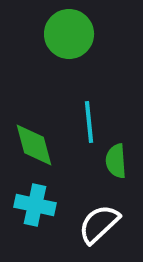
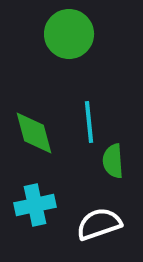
green diamond: moved 12 px up
green semicircle: moved 3 px left
cyan cross: rotated 24 degrees counterclockwise
white semicircle: rotated 24 degrees clockwise
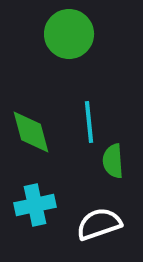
green diamond: moved 3 px left, 1 px up
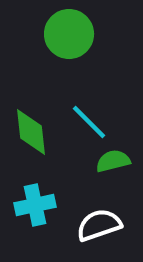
cyan line: rotated 39 degrees counterclockwise
green diamond: rotated 9 degrees clockwise
green semicircle: rotated 80 degrees clockwise
white semicircle: moved 1 px down
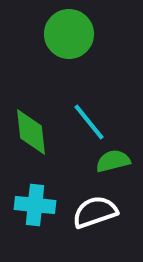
cyan line: rotated 6 degrees clockwise
cyan cross: rotated 18 degrees clockwise
white semicircle: moved 4 px left, 13 px up
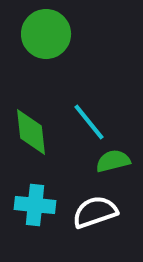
green circle: moved 23 px left
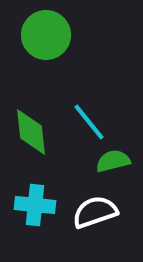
green circle: moved 1 px down
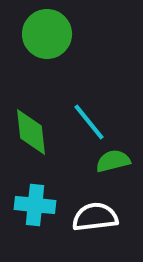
green circle: moved 1 px right, 1 px up
white semicircle: moved 5 px down; rotated 12 degrees clockwise
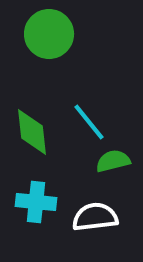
green circle: moved 2 px right
green diamond: moved 1 px right
cyan cross: moved 1 px right, 3 px up
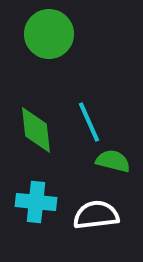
cyan line: rotated 15 degrees clockwise
green diamond: moved 4 px right, 2 px up
green semicircle: rotated 28 degrees clockwise
white semicircle: moved 1 px right, 2 px up
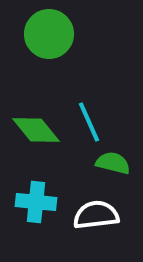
green diamond: rotated 33 degrees counterclockwise
green semicircle: moved 2 px down
